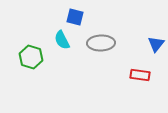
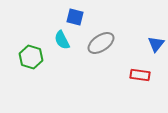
gray ellipse: rotated 32 degrees counterclockwise
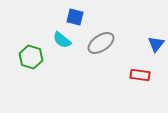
cyan semicircle: rotated 24 degrees counterclockwise
